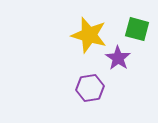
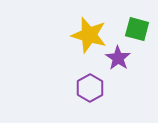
purple hexagon: rotated 20 degrees counterclockwise
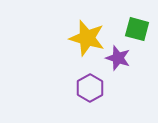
yellow star: moved 2 px left, 3 px down
purple star: rotated 15 degrees counterclockwise
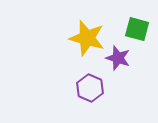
purple hexagon: rotated 8 degrees counterclockwise
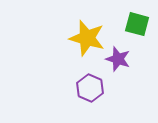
green square: moved 5 px up
purple star: moved 1 px down
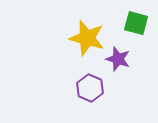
green square: moved 1 px left, 1 px up
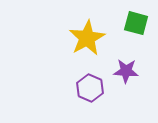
yellow star: rotated 27 degrees clockwise
purple star: moved 8 px right, 12 px down; rotated 15 degrees counterclockwise
